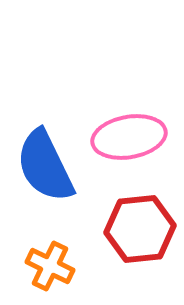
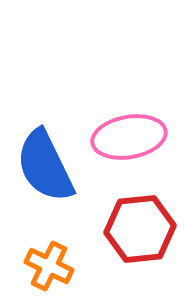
orange cross: moved 1 px left
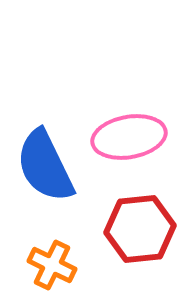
orange cross: moved 3 px right, 1 px up
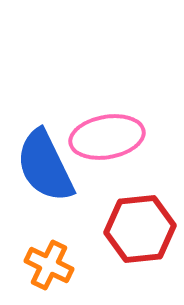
pink ellipse: moved 22 px left
orange cross: moved 3 px left
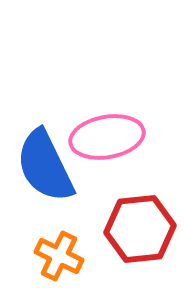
orange cross: moved 10 px right, 9 px up
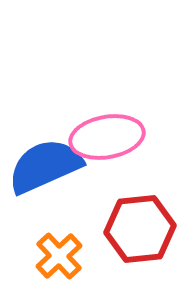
blue semicircle: rotated 92 degrees clockwise
orange cross: rotated 21 degrees clockwise
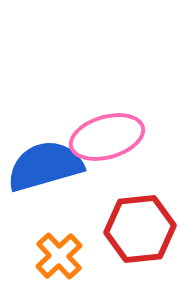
pink ellipse: rotated 6 degrees counterclockwise
blue semicircle: rotated 8 degrees clockwise
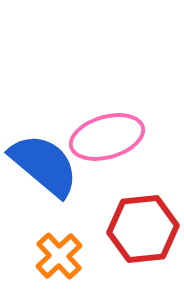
blue semicircle: moved 1 px left, 1 px up; rotated 56 degrees clockwise
red hexagon: moved 3 px right
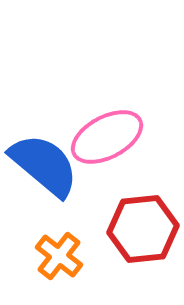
pink ellipse: rotated 12 degrees counterclockwise
orange cross: rotated 9 degrees counterclockwise
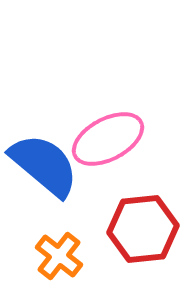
pink ellipse: moved 1 px right, 2 px down
